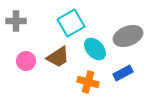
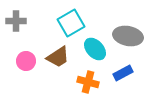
gray ellipse: rotated 32 degrees clockwise
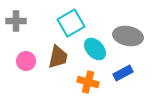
brown trapezoid: rotated 45 degrees counterclockwise
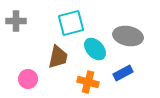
cyan square: rotated 16 degrees clockwise
pink circle: moved 2 px right, 18 px down
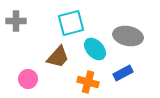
brown trapezoid: rotated 30 degrees clockwise
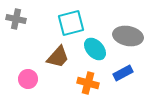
gray cross: moved 2 px up; rotated 12 degrees clockwise
orange cross: moved 1 px down
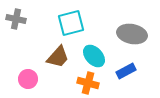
gray ellipse: moved 4 px right, 2 px up
cyan ellipse: moved 1 px left, 7 px down
blue rectangle: moved 3 px right, 2 px up
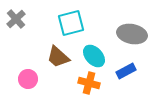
gray cross: rotated 36 degrees clockwise
brown trapezoid: rotated 90 degrees clockwise
orange cross: moved 1 px right
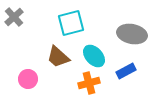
gray cross: moved 2 px left, 2 px up
orange cross: rotated 30 degrees counterclockwise
